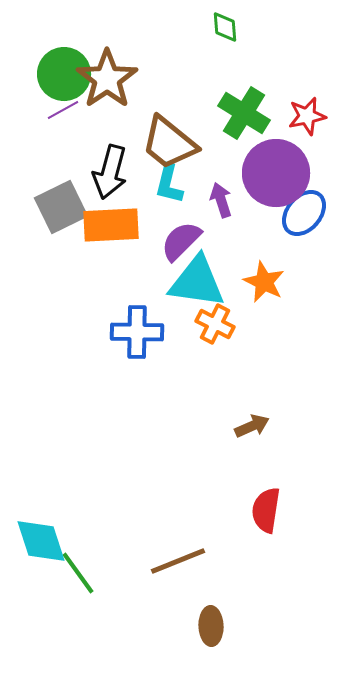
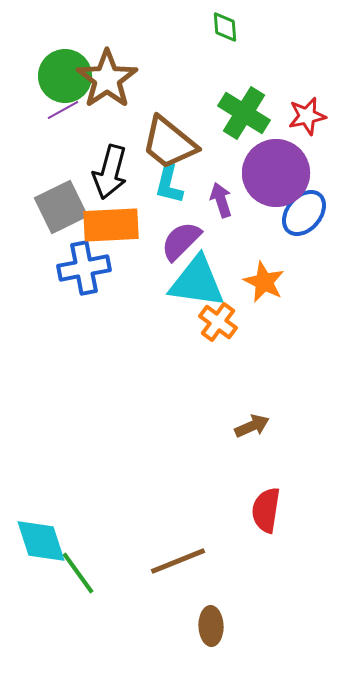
green circle: moved 1 px right, 2 px down
orange cross: moved 3 px right, 2 px up; rotated 9 degrees clockwise
blue cross: moved 53 px left, 64 px up; rotated 12 degrees counterclockwise
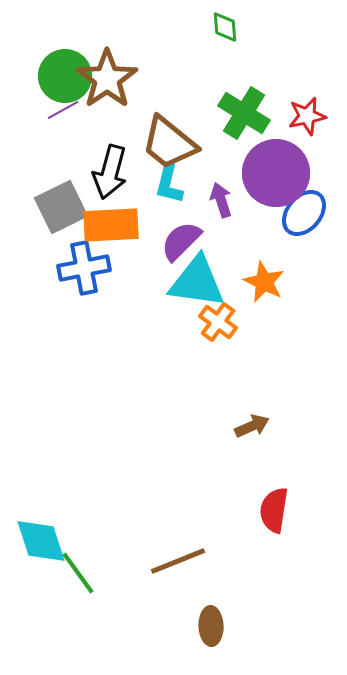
red semicircle: moved 8 px right
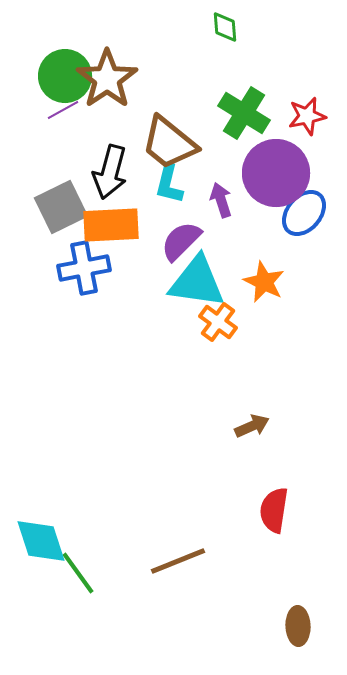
brown ellipse: moved 87 px right
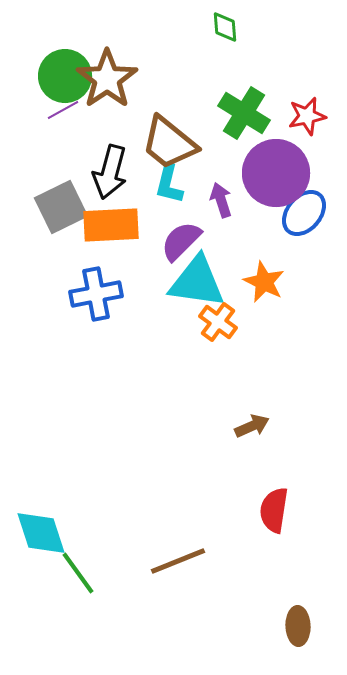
blue cross: moved 12 px right, 26 px down
cyan diamond: moved 8 px up
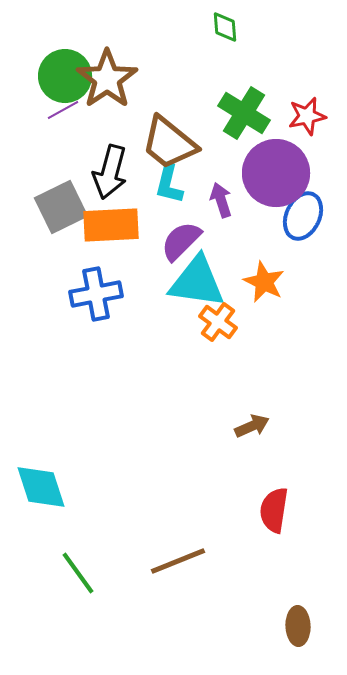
blue ellipse: moved 1 px left, 3 px down; rotated 15 degrees counterclockwise
cyan diamond: moved 46 px up
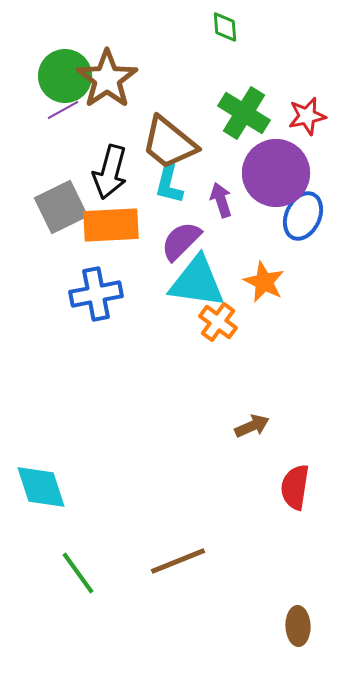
red semicircle: moved 21 px right, 23 px up
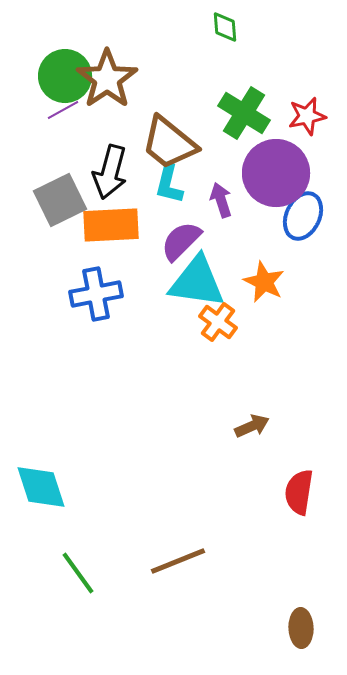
gray square: moved 1 px left, 7 px up
red semicircle: moved 4 px right, 5 px down
brown ellipse: moved 3 px right, 2 px down
